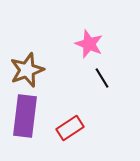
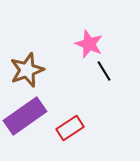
black line: moved 2 px right, 7 px up
purple rectangle: rotated 48 degrees clockwise
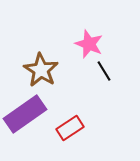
brown star: moved 14 px right; rotated 20 degrees counterclockwise
purple rectangle: moved 2 px up
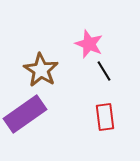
red rectangle: moved 35 px right, 11 px up; rotated 64 degrees counterclockwise
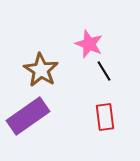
purple rectangle: moved 3 px right, 2 px down
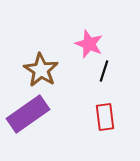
black line: rotated 50 degrees clockwise
purple rectangle: moved 2 px up
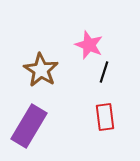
pink star: moved 1 px down
black line: moved 1 px down
purple rectangle: moved 1 px right, 12 px down; rotated 24 degrees counterclockwise
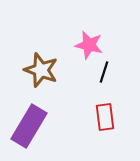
pink star: rotated 8 degrees counterclockwise
brown star: rotated 12 degrees counterclockwise
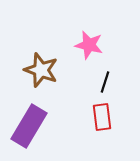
black line: moved 1 px right, 10 px down
red rectangle: moved 3 px left
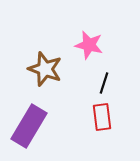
brown star: moved 4 px right, 1 px up
black line: moved 1 px left, 1 px down
